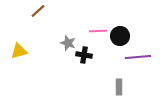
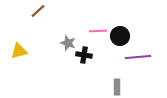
gray rectangle: moved 2 px left
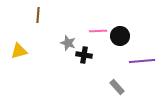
brown line: moved 4 px down; rotated 42 degrees counterclockwise
purple line: moved 4 px right, 4 px down
gray rectangle: rotated 42 degrees counterclockwise
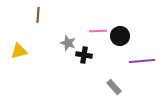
gray rectangle: moved 3 px left
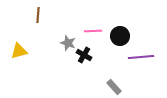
pink line: moved 5 px left
black cross: rotated 21 degrees clockwise
purple line: moved 1 px left, 4 px up
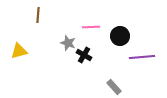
pink line: moved 2 px left, 4 px up
purple line: moved 1 px right
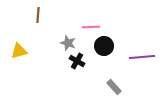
black circle: moved 16 px left, 10 px down
black cross: moved 7 px left, 6 px down
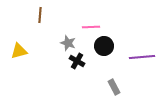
brown line: moved 2 px right
gray rectangle: rotated 14 degrees clockwise
